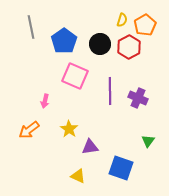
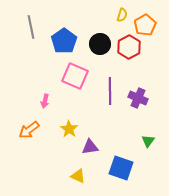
yellow semicircle: moved 5 px up
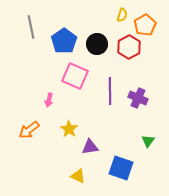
black circle: moved 3 px left
pink arrow: moved 4 px right, 1 px up
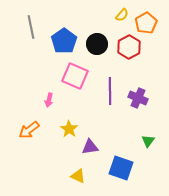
yellow semicircle: rotated 24 degrees clockwise
orange pentagon: moved 1 px right, 2 px up
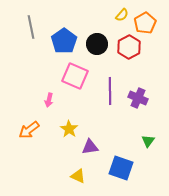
orange pentagon: moved 1 px left
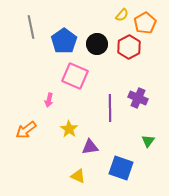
purple line: moved 17 px down
orange arrow: moved 3 px left
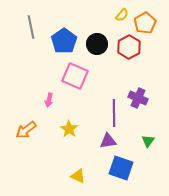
purple line: moved 4 px right, 5 px down
purple triangle: moved 18 px right, 6 px up
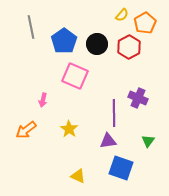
pink arrow: moved 6 px left
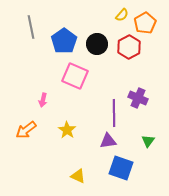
yellow star: moved 2 px left, 1 px down
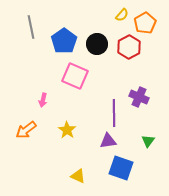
purple cross: moved 1 px right, 1 px up
